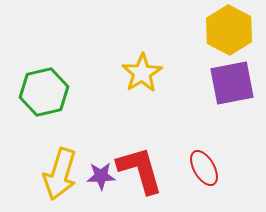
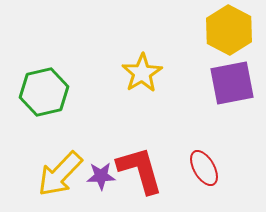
yellow arrow: rotated 27 degrees clockwise
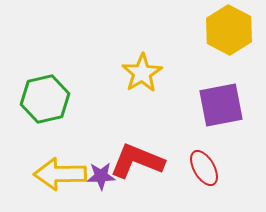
purple square: moved 11 px left, 22 px down
green hexagon: moved 1 px right, 7 px down
red L-shape: moved 3 px left, 9 px up; rotated 52 degrees counterclockwise
yellow arrow: rotated 45 degrees clockwise
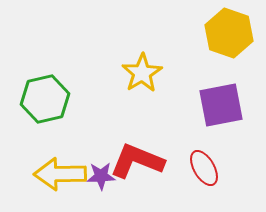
yellow hexagon: moved 3 px down; rotated 9 degrees counterclockwise
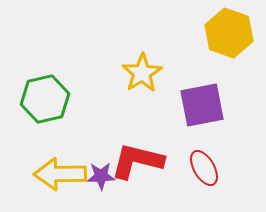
purple square: moved 19 px left
red L-shape: rotated 8 degrees counterclockwise
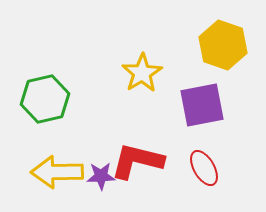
yellow hexagon: moved 6 px left, 12 px down
yellow arrow: moved 3 px left, 2 px up
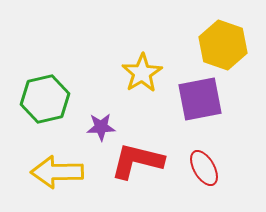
purple square: moved 2 px left, 6 px up
purple star: moved 49 px up
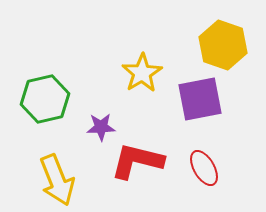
yellow arrow: moved 8 px down; rotated 111 degrees counterclockwise
